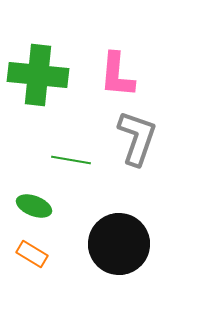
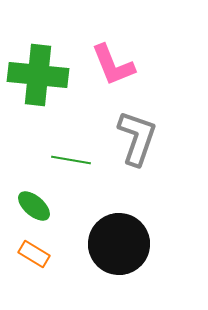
pink L-shape: moved 4 px left, 10 px up; rotated 27 degrees counterclockwise
green ellipse: rotated 20 degrees clockwise
orange rectangle: moved 2 px right
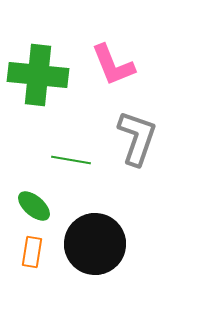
black circle: moved 24 px left
orange rectangle: moved 2 px left, 2 px up; rotated 68 degrees clockwise
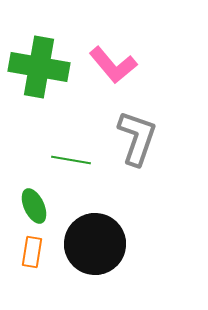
pink L-shape: rotated 18 degrees counterclockwise
green cross: moved 1 px right, 8 px up; rotated 4 degrees clockwise
green ellipse: rotated 24 degrees clockwise
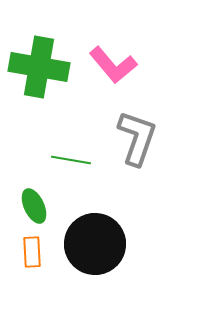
orange rectangle: rotated 12 degrees counterclockwise
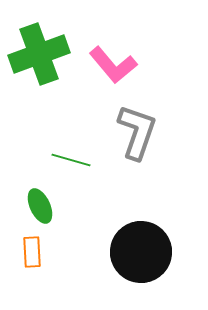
green cross: moved 13 px up; rotated 30 degrees counterclockwise
gray L-shape: moved 6 px up
green line: rotated 6 degrees clockwise
green ellipse: moved 6 px right
black circle: moved 46 px right, 8 px down
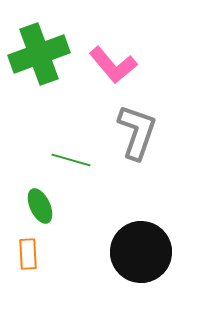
orange rectangle: moved 4 px left, 2 px down
